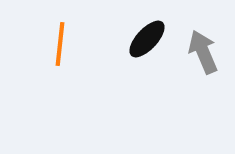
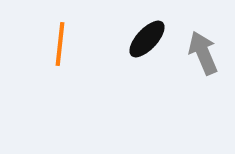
gray arrow: moved 1 px down
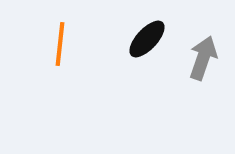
gray arrow: moved 5 px down; rotated 42 degrees clockwise
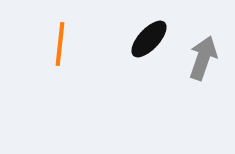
black ellipse: moved 2 px right
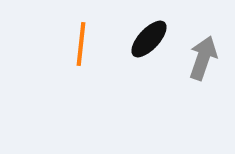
orange line: moved 21 px right
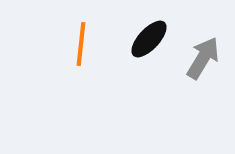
gray arrow: rotated 12 degrees clockwise
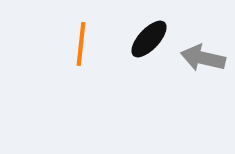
gray arrow: rotated 108 degrees counterclockwise
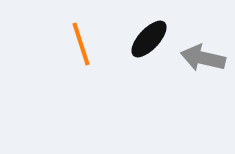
orange line: rotated 24 degrees counterclockwise
